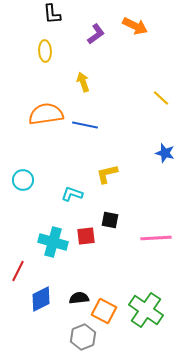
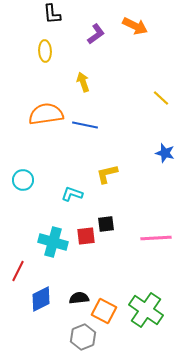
black square: moved 4 px left, 4 px down; rotated 18 degrees counterclockwise
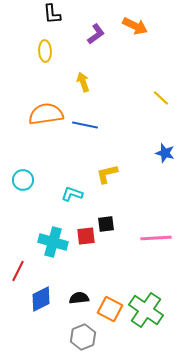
orange square: moved 6 px right, 2 px up
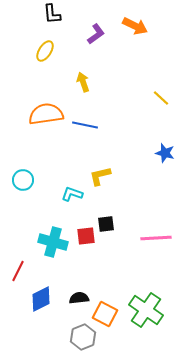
yellow ellipse: rotated 35 degrees clockwise
yellow L-shape: moved 7 px left, 2 px down
orange square: moved 5 px left, 5 px down
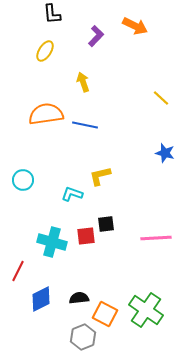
purple L-shape: moved 2 px down; rotated 10 degrees counterclockwise
cyan cross: moved 1 px left
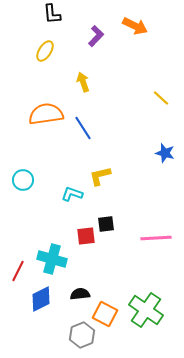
blue line: moved 2 px left, 3 px down; rotated 45 degrees clockwise
cyan cross: moved 17 px down
black semicircle: moved 1 px right, 4 px up
gray hexagon: moved 1 px left, 2 px up
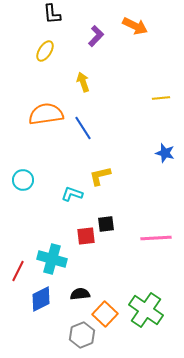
yellow line: rotated 48 degrees counterclockwise
orange square: rotated 15 degrees clockwise
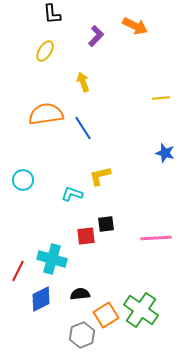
green cross: moved 5 px left
orange square: moved 1 px right, 1 px down; rotated 15 degrees clockwise
